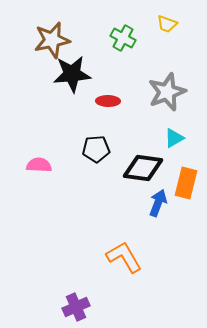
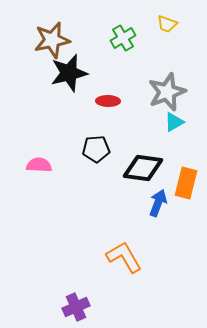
green cross: rotated 30 degrees clockwise
black star: moved 3 px left, 1 px up; rotated 9 degrees counterclockwise
cyan triangle: moved 16 px up
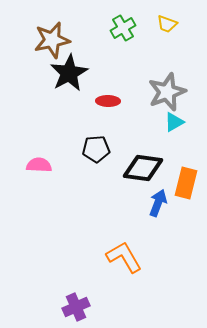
green cross: moved 10 px up
black star: rotated 15 degrees counterclockwise
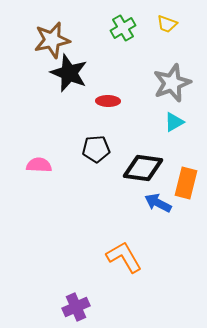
black star: rotated 21 degrees counterclockwise
gray star: moved 5 px right, 9 px up
blue arrow: rotated 84 degrees counterclockwise
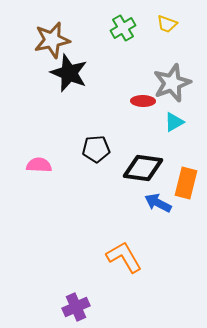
red ellipse: moved 35 px right
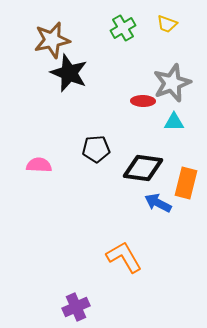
cyan triangle: rotated 30 degrees clockwise
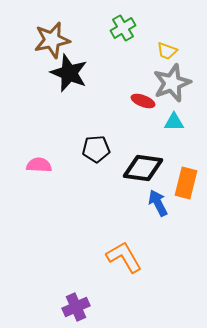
yellow trapezoid: moved 27 px down
red ellipse: rotated 20 degrees clockwise
blue arrow: rotated 36 degrees clockwise
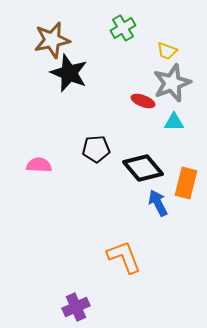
black diamond: rotated 42 degrees clockwise
orange L-shape: rotated 9 degrees clockwise
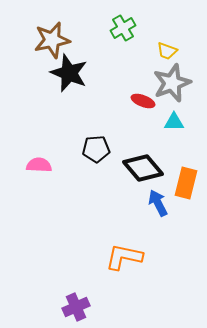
orange L-shape: rotated 57 degrees counterclockwise
